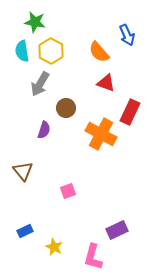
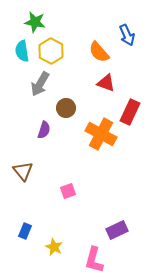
blue rectangle: rotated 42 degrees counterclockwise
pink L-shape: moved 1 px right, 3 px down
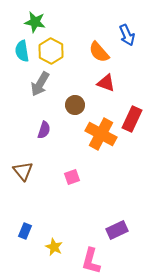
brown circle: moved 9 px right, 3 px up
red rectangle: moved 2 px right, 7 px down
pink square: moved 4 px right, 14 px up
pink L-shape: moved 3 px left, 1 px down
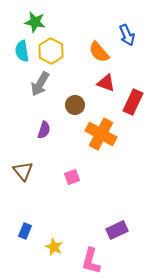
red rectangle: moved 1 px right, 17 px up
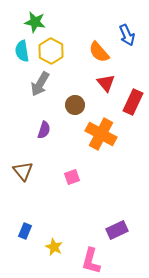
red triangle: rotated 30 degrees clockwise
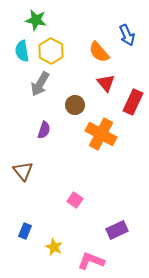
green star: moved 1 px right, 2 px up
pink square: moved 3 px right, 23 px down; rotated 35 degrees counterclockwise
pink L-shape: rotated 96 degrees clockwise
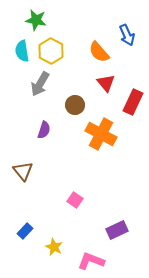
blue rectangle: rotated 21 degrees clockwise
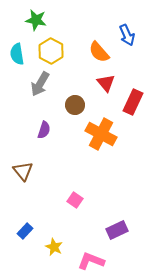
cyan semicircle: moved 5 px left, 3 px down
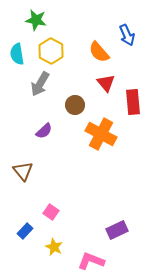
red rectangle: rotated 30 degrees counterclockwise
purple semicircle: moved 1 px down; rotated 30 degrees clockwise
pink square: moved 24 px left, 12 px down
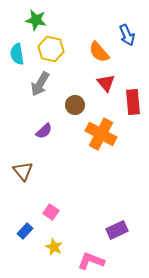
yellow hexagon: moved 2 px up; rotated 15 degrees counterclockwise
